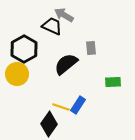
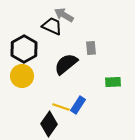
yellow circle: moved 5 px right, 2 px down
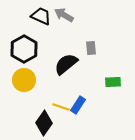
black trapezoid: moved 11 px left, 10 px up
yellow circle: moved 2 px right, 4 px down
black diamond: moved 5 px left, 1 px up
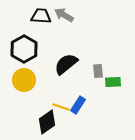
black trapezoid: rotated 20 degrees counterclockwise
gray rectangle: moved 7 px right, 23 px down
black diamond: moved 3 px right, 1 px up; rotated 20 degrees clockwise
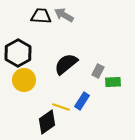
black hexagon: moved 6 px left, 4 px down
gray rectangle: rotated 32 degrees clockwise
blue rectangle: moved 4 px right, 4 px up
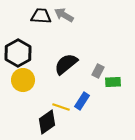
yellow circle: moved 1 px left
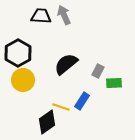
gray arrow: rotated 36 degrees clockwise
green rectangle: moved 1 px right, 1 px down
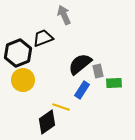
black trapezoid: moved 2 px right, 22 px down; rotated 25 degrees counterclockwise
black hexagon: rotated 8 degrees clockwise
black semicircle: moved 14 px right
gray rectangle: rotated 40 degrees counterclockwise
blue rectangle: moved 11 px up
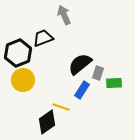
gray rectangle: moved 2 px down; rotated 32 degrees clockwise
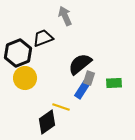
gray arrow: moved 1 px right, 1 px down
gray rectangle: moved 9 px left, 5 px down
yellow circle: moved 2 px right, 2 px up
